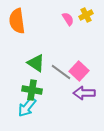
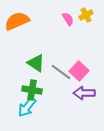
orange semicircle: rotated 75 degrees clockwise
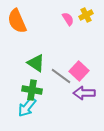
orange semicircle: rotated 90 degrees counterclockwise
gray line: moved 4 px down
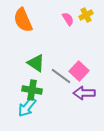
orange semicircle: moved 6 px right, 1 px up
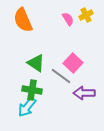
pink square: moved 6 px left, 8 px up
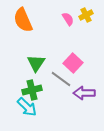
green triangle: rotated 30 degrees clockwise
gray line: moved 3 px down
green cross: rotated 24 degrees counterclockwise
cyan arrow: rotated 85 degrees counterclockwise
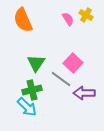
yellow cross: rotated 32 degrees counterclockwise
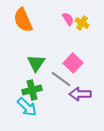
yellow cross: moved 4 px left, 8 px down
purple arrow: moved 4 px left, 1 px down
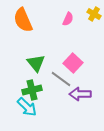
pink semicircle: rotated 56 degrees clockwise
yellow cross: moved 12 px right, 9 px up
green triangle: rotated 12 degrees counterclockwise
